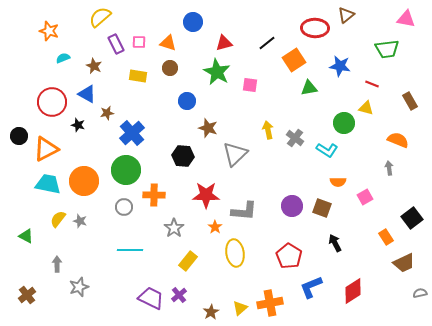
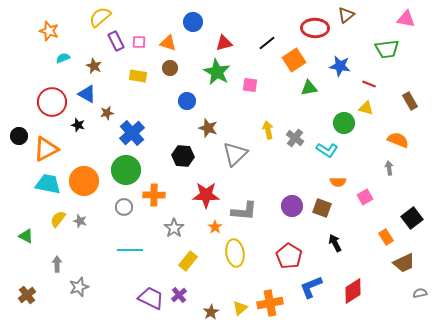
purple rectangle at (116, 44): moved 3 px up
red line at (372, 84): moved 3 px left
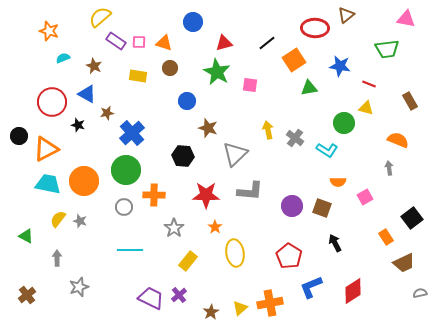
purple rectangle at (116, 41): rotated 30 degrees counterclockwise
orange triangle at (168, 43): moved 4 px left
gray L-shape at (244, 211): moved 6 px right, 20 px up
gray arrow at (57, 264): moved 6 px up
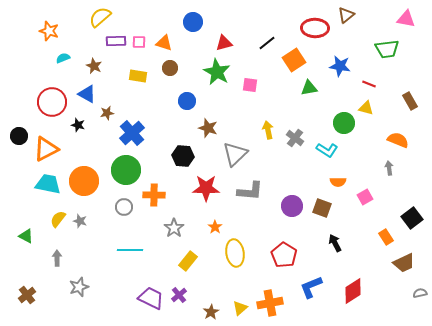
purple rectangle at (116, 41): rotated 36 degrees counterclockwise
red star at (206, 195): moved 7 px up
red pentagon at (289, 256): moved 5 px left, 1 px up
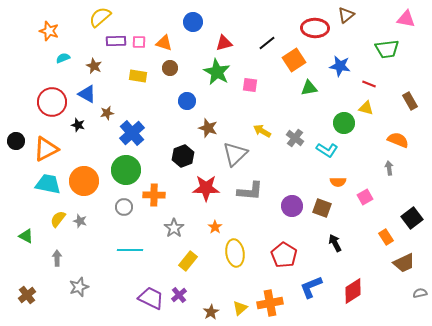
yellow arrow at (268, 130): moved 6 px left, 1 px down; rotated 48 degrees counterclockwise
black circle at (19, 136): moved 3 px left, 5 px down
black hexagon at (183, 156): rotated 25 degrees counterclockwise
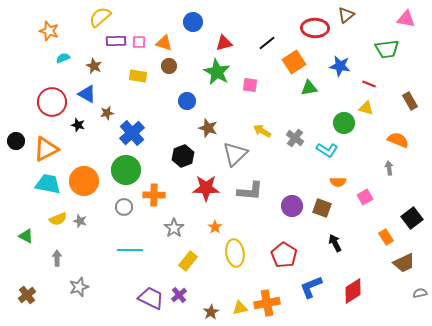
orange square at (294, 60): moved 2 px down
brown circle at (170, 68): moved 1 px left, 2 px up
yellow semicircle at (58, 219): rotated 150 degrees counterclockwise
orange cross at (270, 303): moved 3 px left
yellow triangle at (240, 308): rotated 28 degrees clockwise
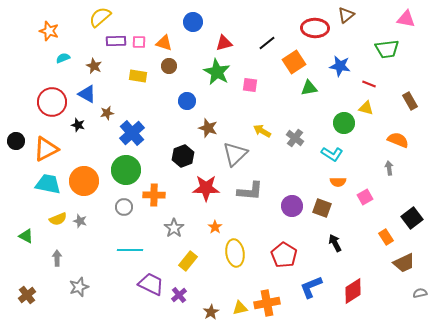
cyan L-shape at (327, 150): moved 5 px right, 4 px down
purple trapezoid at (151, 298): moved 14 px up
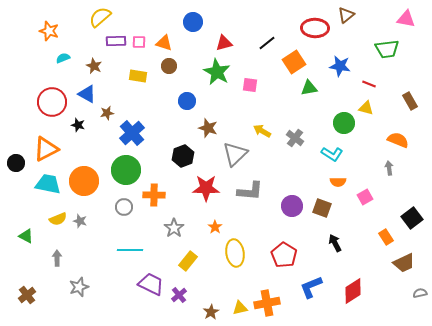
black circle at (16, 141): moved 22 px down
